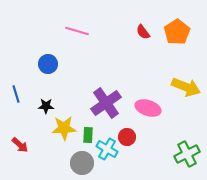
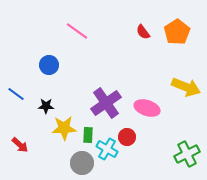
pink line: rotated 20 degrees clockwise
blue circle: moved 1 px right, 1 px down
blue line: rotated 36 degrees counterclockwise
pink ellipse: moved 1 px left
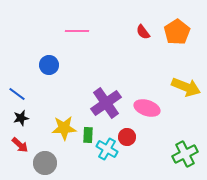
pink line: rotated 35 degrees counterclockwise
blue line: moved 1 px right
black star: moved 25 px left, 12 px down; rotated 14 degrees counterclockwise
green cross: moved 2 px left
gray circle: moved 37 px left
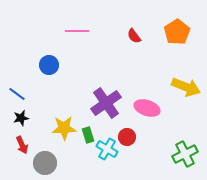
red semicircle: moved 9 px left, 4 px down
green rectangle: rotated 21 degrees counterclockwise
red arrow: moved 2 px right; rotated 24 degrees clockwise
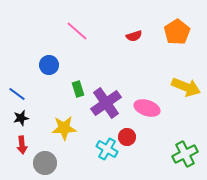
pink line: rotated 40 degrees clockwise
red semicircle: rotated 70 degrees counterclockwise
green rectangle: moved 10 px left, 46 px up
red arrow: rotated 18 degrees clockwise
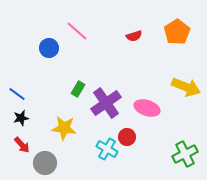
blue circle: moved 17 px up
green rectangle: rotated 49 degrees clockwise
yellow star: rotated 10 degrees clockwise
red arrow: rotated 36 degrees counterclockwise
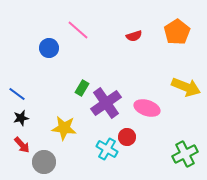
pink line: moved 1 px right, 1 px up
green rectangle: moved 4 px right, 1 px up
gray circle: moved 1 px left, 1 px up
